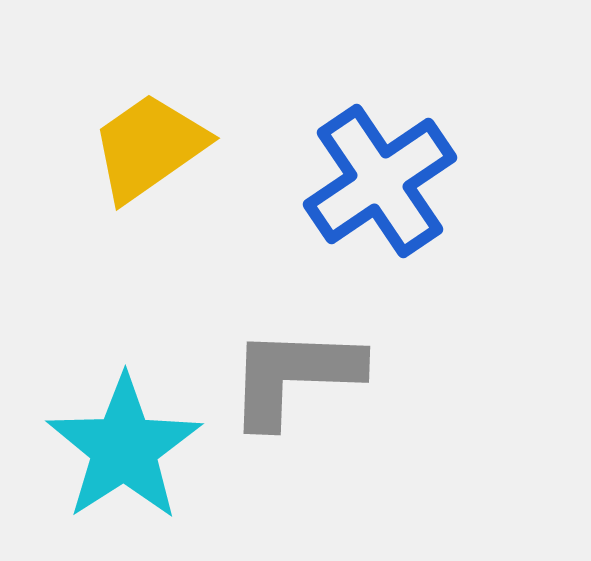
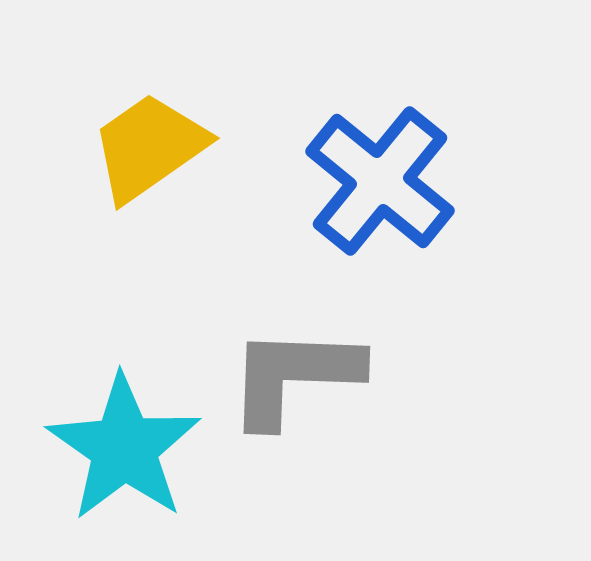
blue cross: rotated 17 degrees counterclockwise
cyan star: rotated 4 degrees counterclockwise
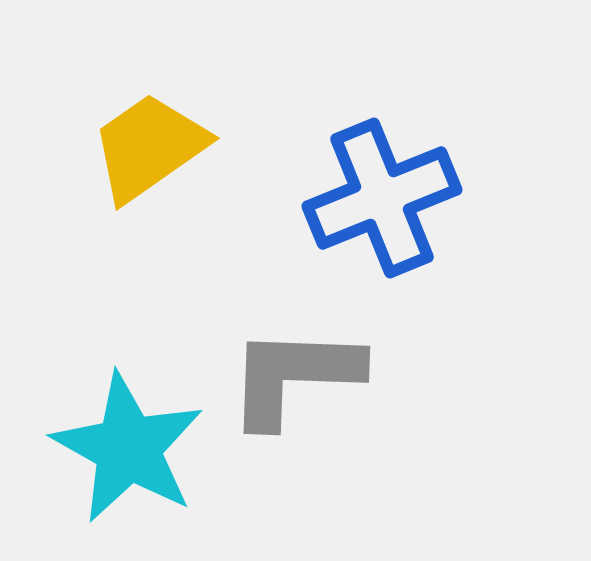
blue cross: moved 2 px right, 17 px down; rotated 29 degrees clockwise
cyan star: moved 4 px right; rotated 6 degrees counterclockwise
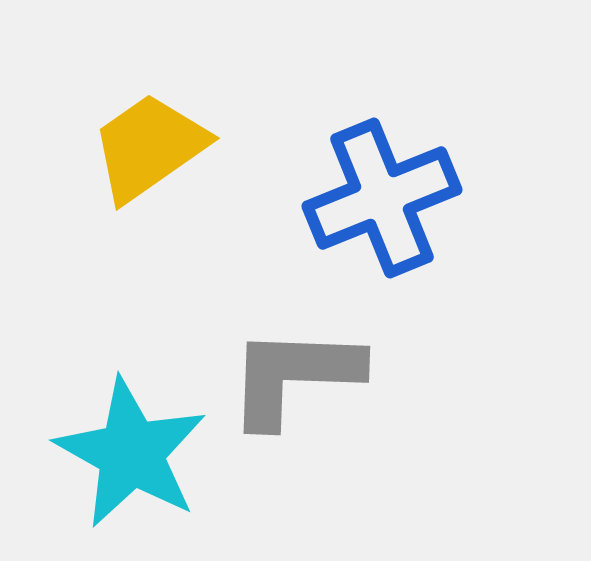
cyan star: moved 3 px right, 5 px down
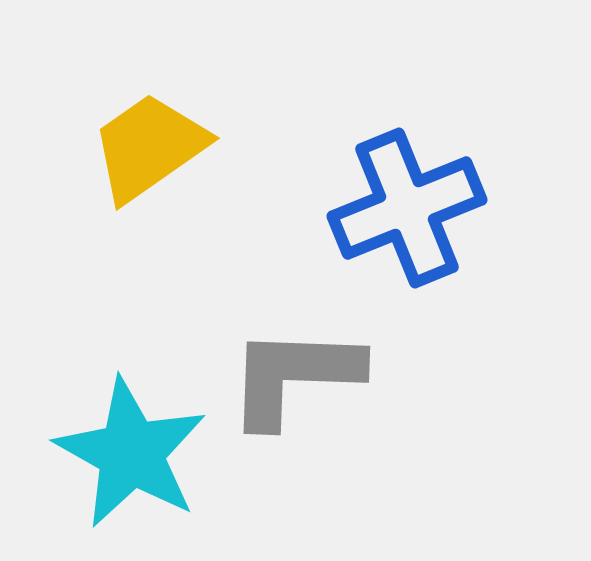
blue cross: moved 25 px right, 10 px down
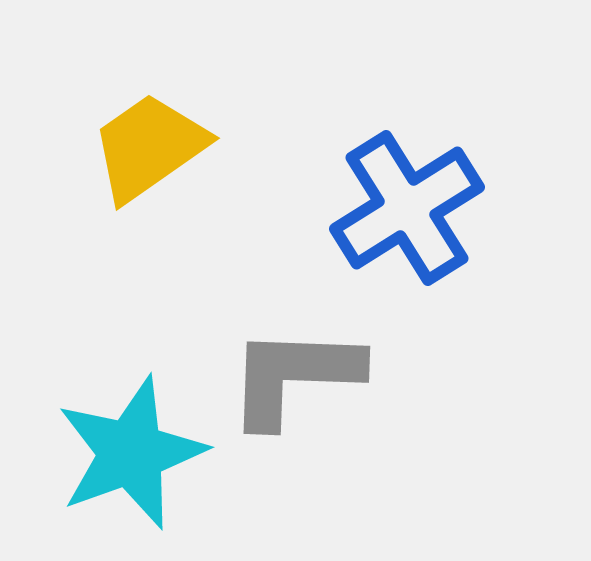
blue cross: rotated 10 degrees counterclockwise
cyan star: rotated 23 degrees clockwise
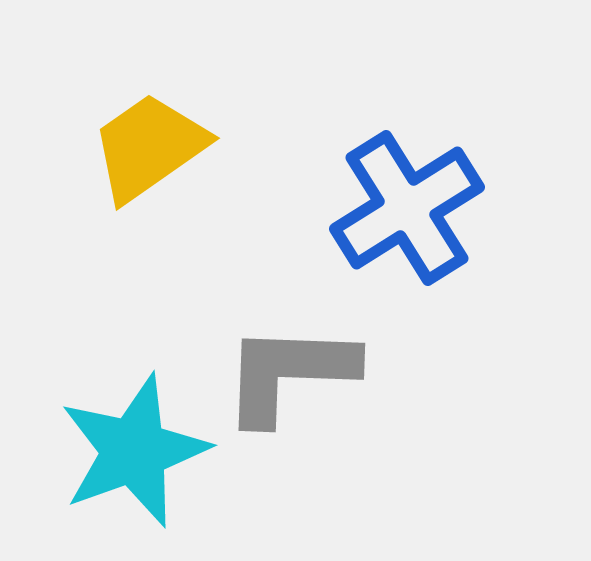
gray L-shape: moved 5 px left, 3 px up
cyan star: moved 3 px right, 2 px up
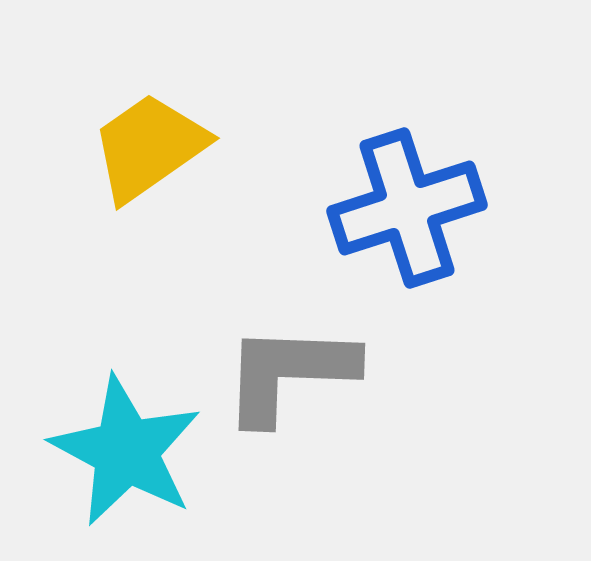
blue cross: rotated 14 degrees clockwise
cyan star: moved 8 px left; rotated 24 degrees counterclockwise
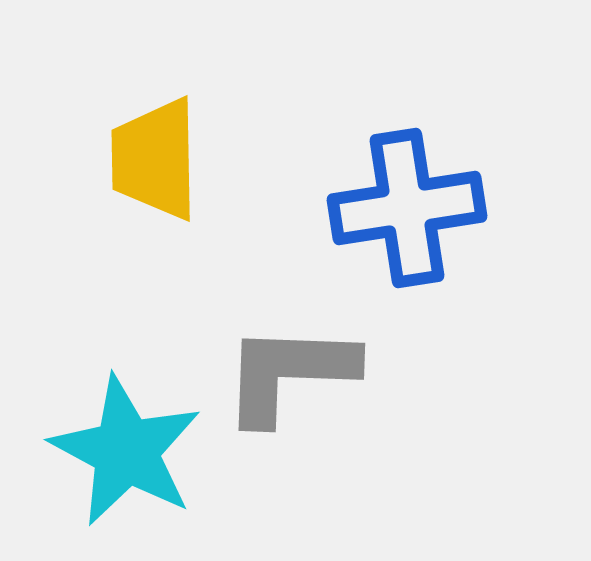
yellow trapezoid: moved 6 px right, 12 px down; rotated 56 degrees counterclockwise
blue cross: rotated 9 degrees clockwise
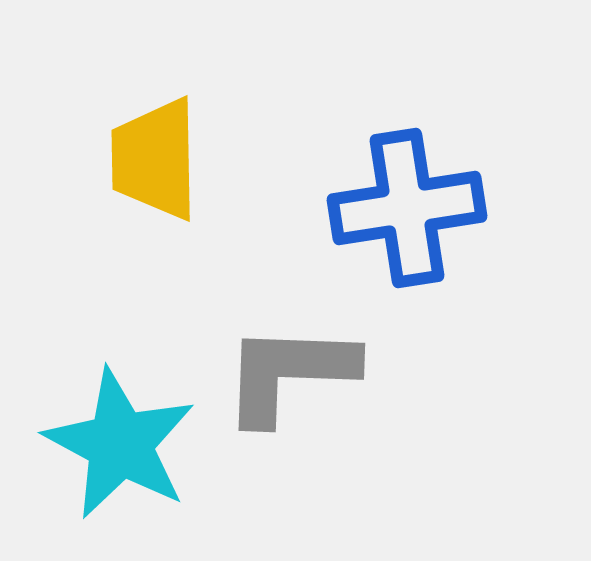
cyan star: moved 6 px left, 7 px up
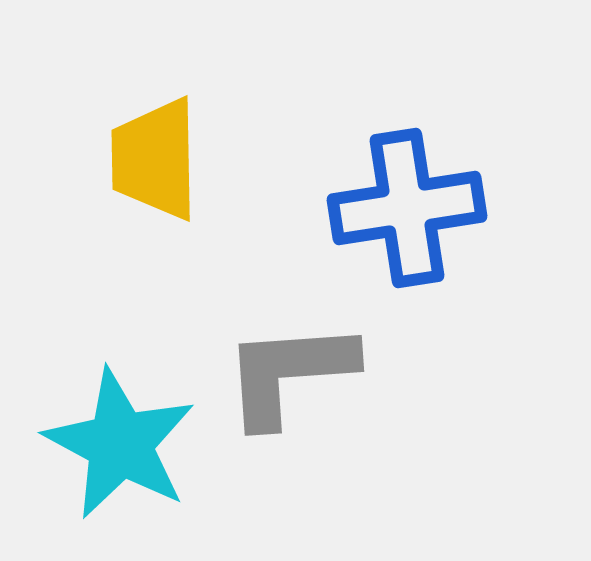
gray L-shape: rotated 6 degrees counterclockwise
